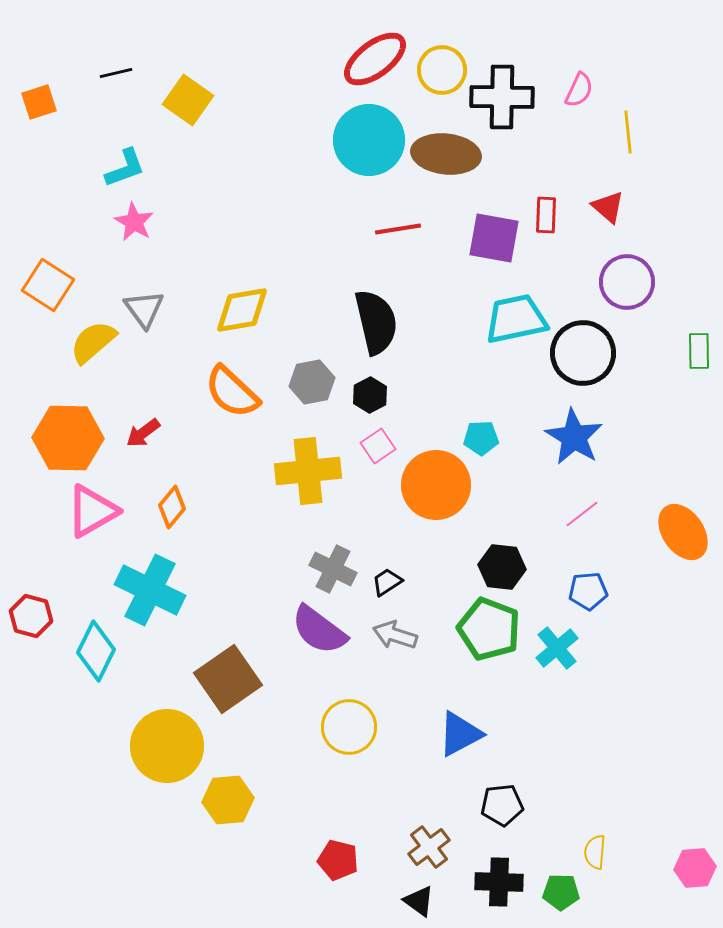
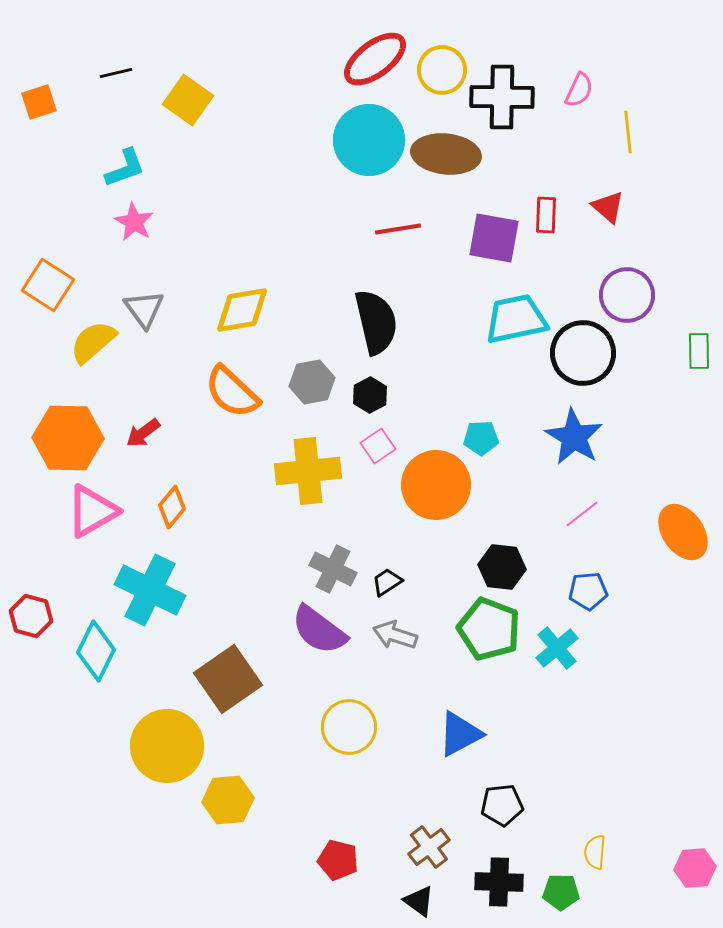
purple circle at (627, 282): moved 13 px down
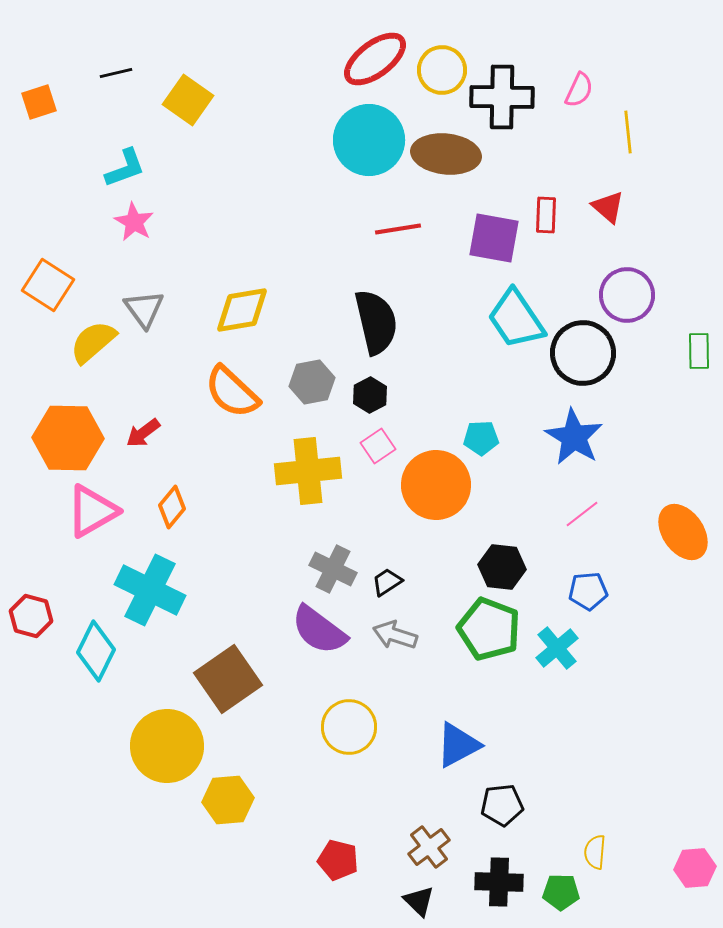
cyan trapezoid at (516, 319): rotated 112 degrees counterclockwise
blue triangle at (460, 734): moved 2 px left, 11 px down
black triangle at (419, 901): rotated 8 degrees clockwise
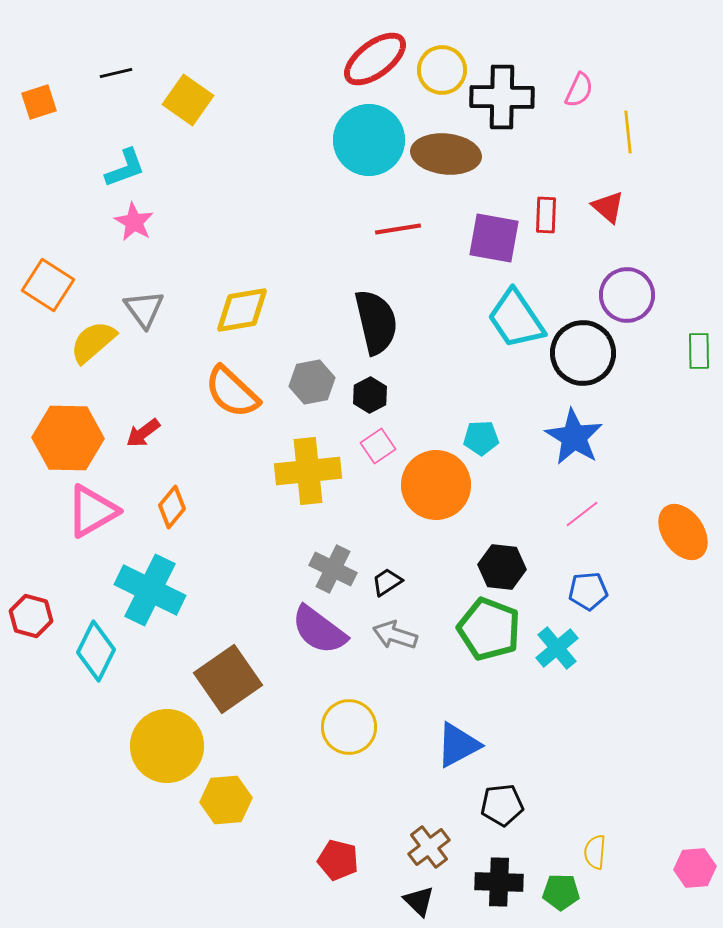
yellow hexagon at (228, 800): moved 2 px left
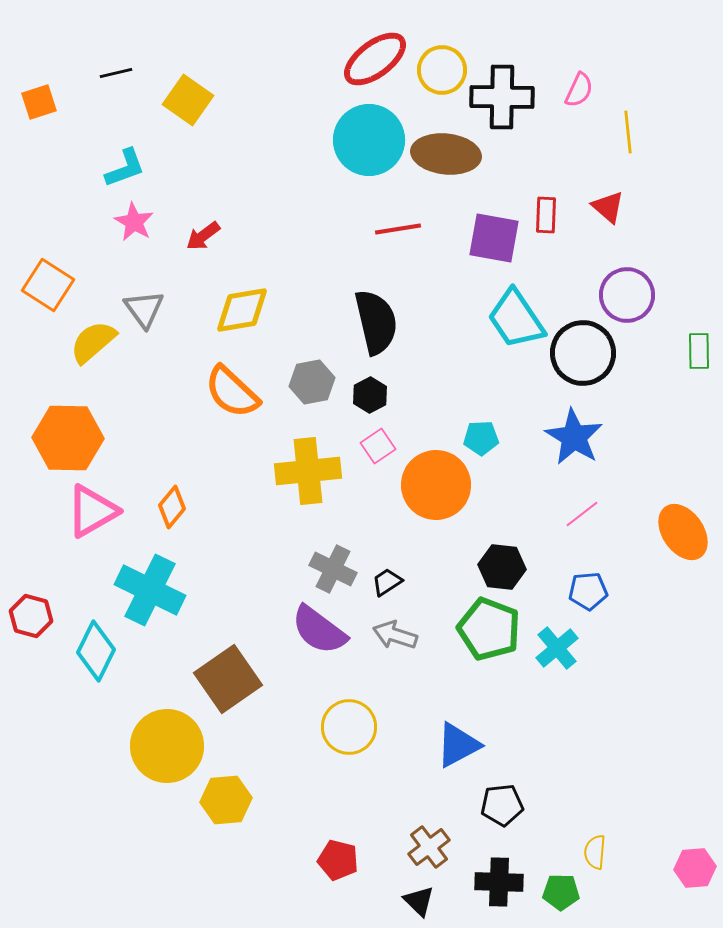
red arrow at (143, 433): moved 60 px right, 197 px up
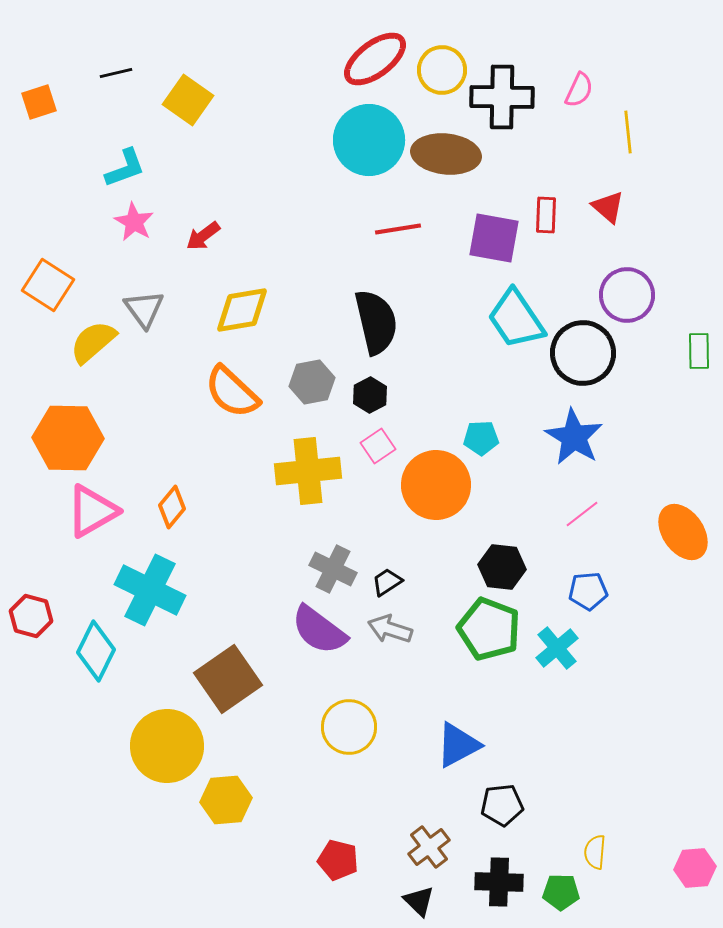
gray arrow at (395, 635): moved 5 px left, 6 px up
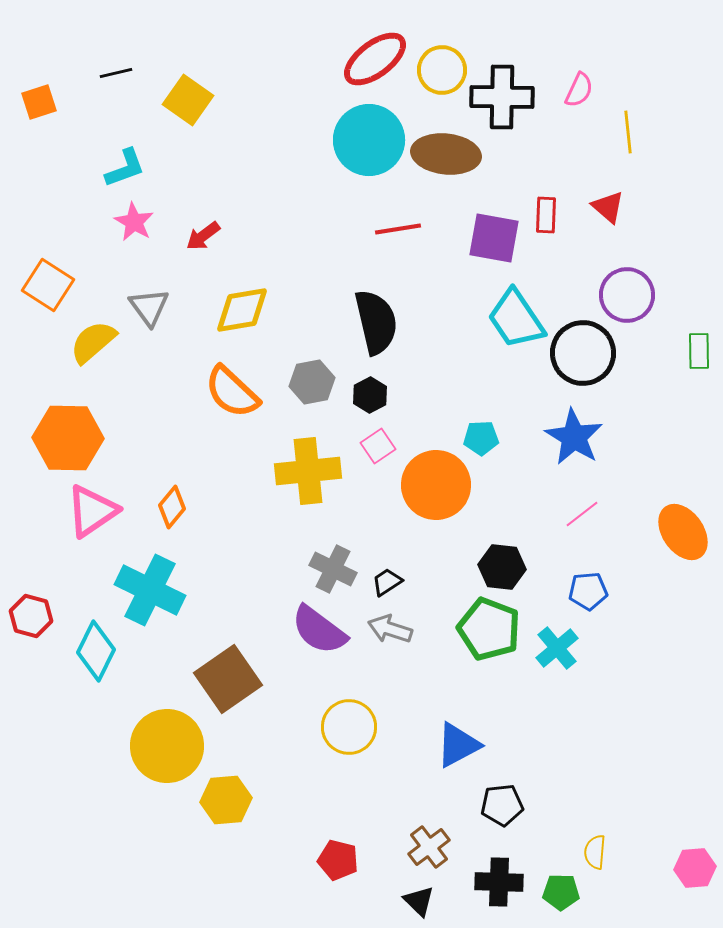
gray triangle at (144, 309): moved 5 px right, 2 px up
pink triangle at (92, 511): rotated 4 degrees counterclockwise
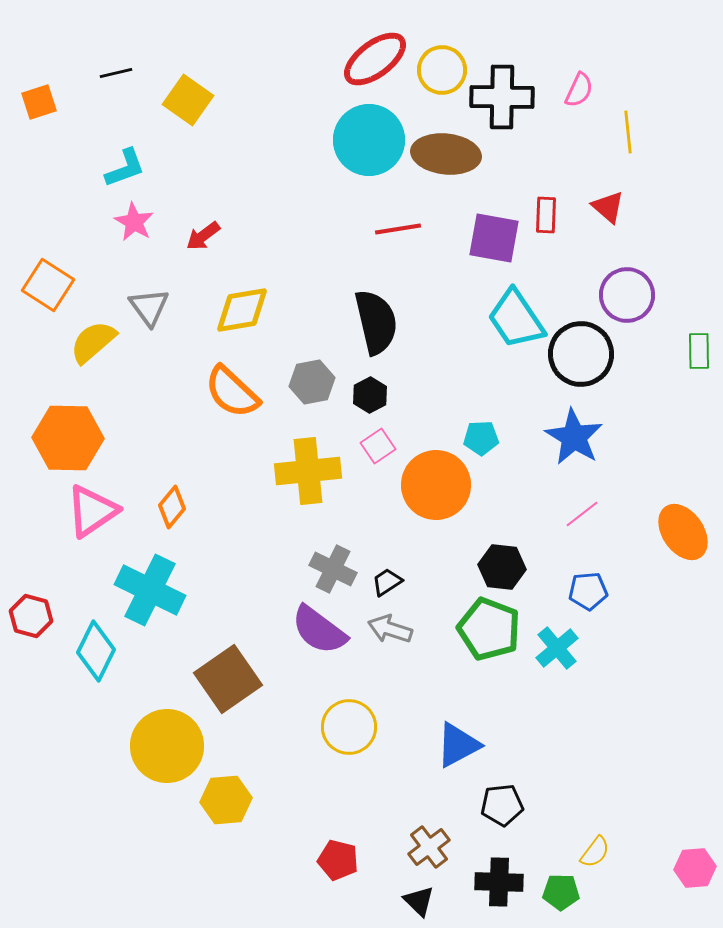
black circle at (583, 353): moved 2 px left, 1 px down
yellow semicircle at (595, 852): rotated 148 degrees counterclockwise
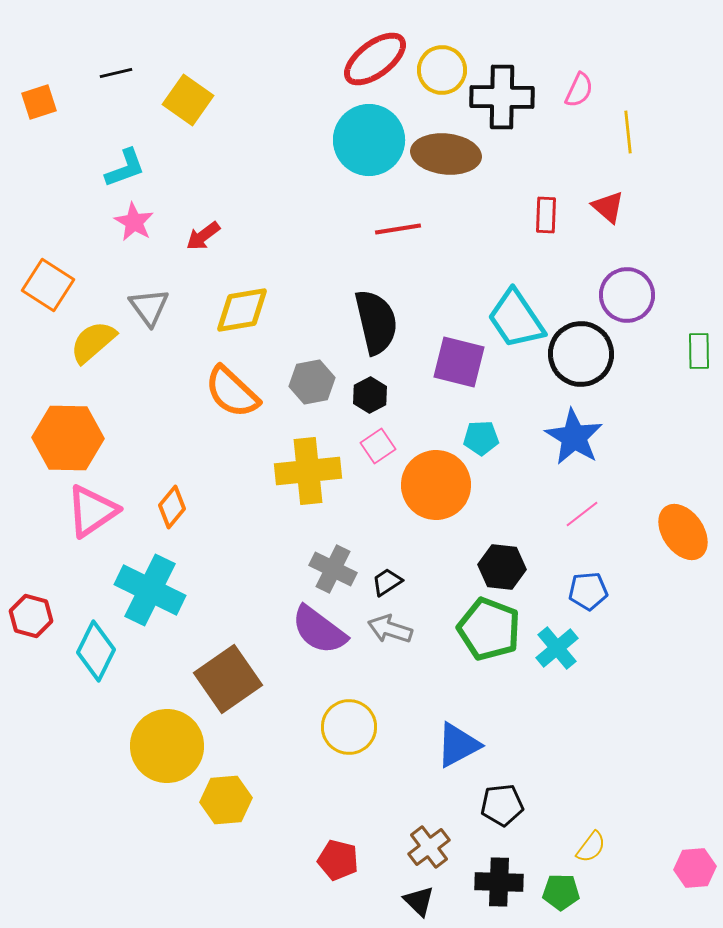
purple square at (494, 238): moved 35 px left, 124 px down; rotated 4 degrees clockwise
yellow semicircle at (595, 852): moved 4 px left, 5 px up
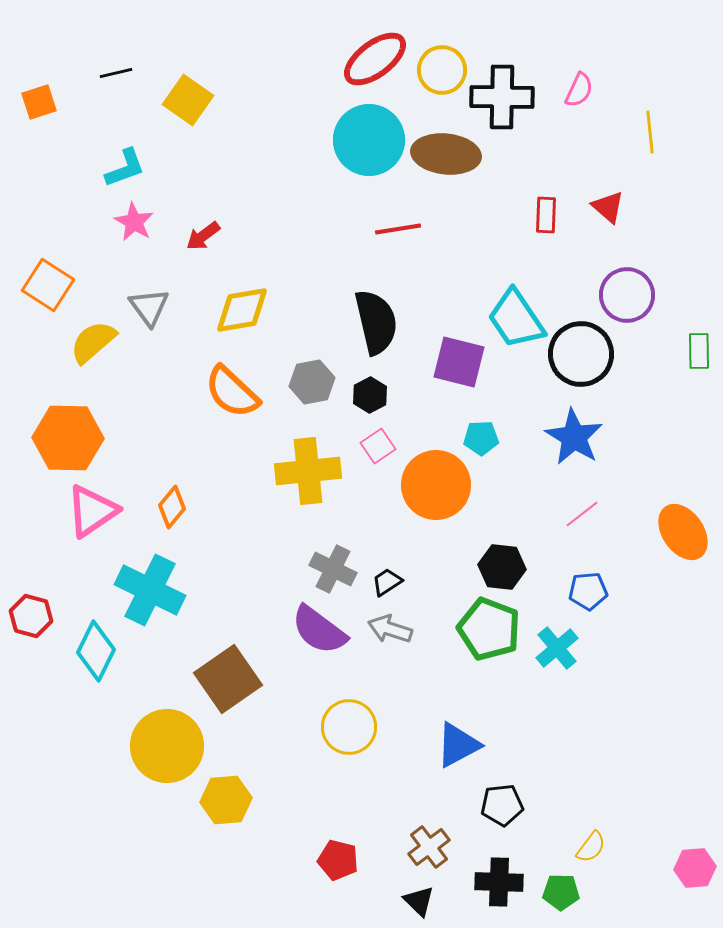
yellow line at (628, 132): moved 22 px right
